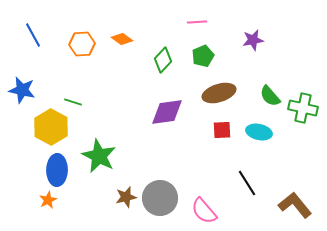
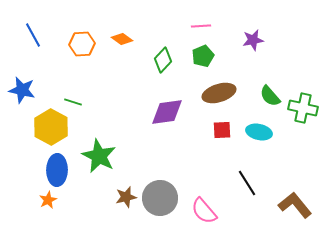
pink line: moved 4 px right, 4 px down
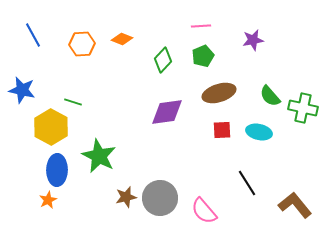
orange diamond: rotated 15 degrees counterclockwise
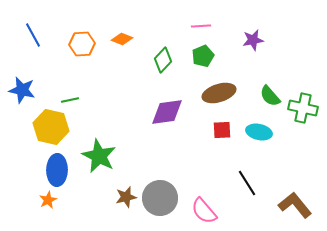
green line: moved 3 px left, 2 px up; rotated 30 degrees counterclockwise
yellow hexagon: rotated 16 degrees counterclockwise
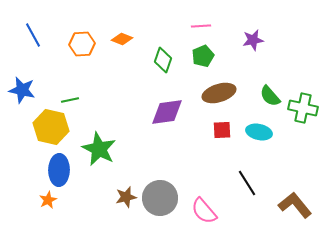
green diamond: rotated 25 degrees counterclockwise
green star: moved 7 px up
blue ellipse: moved 2 px right
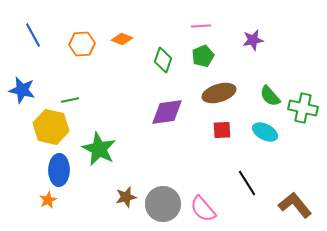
cyan ellipse: moved 6 px right; rotated 15 degrees clockwise
gray circle: moved 3 px right, 6 px down
pink semicircle: moved 1 px left, 2 px up
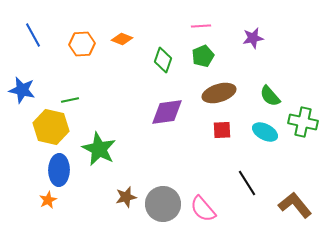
purple star: moved 2 px up
green cross: moved 14 px down
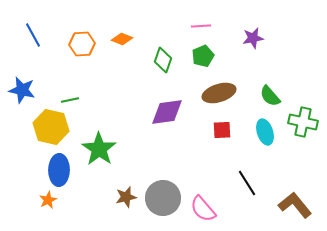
cyan ellipse: rotated 45 degrees clockwise
green star: rotated 8 degrees clockwise
gray circle: moved 6 px up
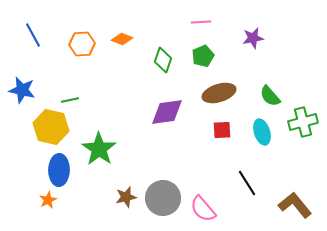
pink line: moved 4 px up
green cross: rotated 28 degrees counterclockwise
cyan ellipse: moved 3 px left
